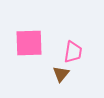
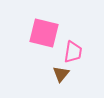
pink square: moved 15 px right, 10 px up; rotated 16 degrees clockwise
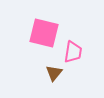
brown triangle: moved 7 px left, 1 px up
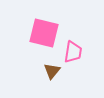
brown triangle: moved 2 px left, 2 px up
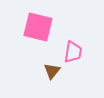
pink square: moved 6 px left, 6 px up
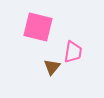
brown triangle: moved 4 px up
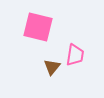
pink trapezoid: moved 2 px right, 3 px down
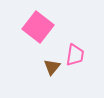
pink square: rotated 24 degrees clockwise
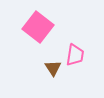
brown triangle: moved 1 px right, 1 px down; rotated 12 degrees counterclockwise
